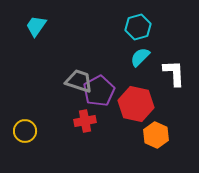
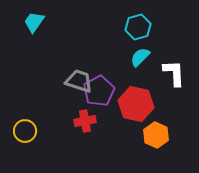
cyan trapezoid: moved 2 px left, 4 px up
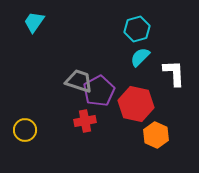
cyan hexagon: moved 1 px left, 2 px down
yellow circle: moved 1 px up
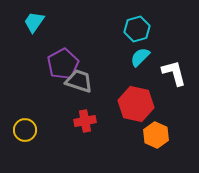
white L-shape: rotated 12 degrees counterclockwise
purple pentagon: moved 36 px left, 27 px up
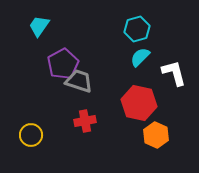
cyan trapezoid: moved 5 px right, 4 px down
red hexagon: moved 3 px right, 1 px up
yellow circle: moved 6 px right, 5 px down
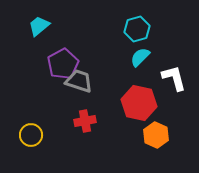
cyan trapezoid: rotated 15 degrees clockwise
white L-shape: moved 5 px down
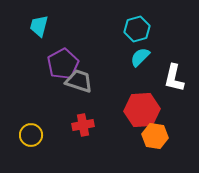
cyan trapezoid: rotated 35 degrees counterclockwise
white L-shape: rotated 152 degrees counterclockwise
red hexagon: moved 3 px right, 7 px down; rotated 16 degrees counterclockwise
red cross: moved 2 px left, 4 px down
orange hexagon: moved 1 px left, 1 px down; rotated 15 degrees counterclockwise
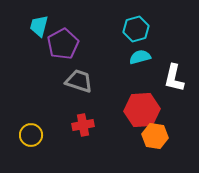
cyan hexagon: moved 1 px left
cyan semicircle: rotated 30 degrees clockwise
purple pentagon: moved 20 px up
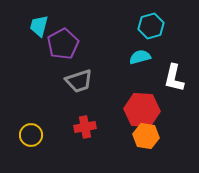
cyan hexagon: moved 15 px right, 3 px up
gray trapezoid: rotated 144 degrees clockwise
red hexagon: rotated 8 degrees clockwise
red cross: moved 2 px right, 2 px down
orange hexagon: moved 9 px left
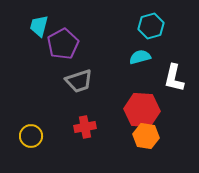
yellow circle: moved 1 px down
